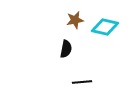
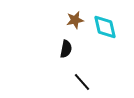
cyan diamond: rotated 64 degrees clockwise
black line: rotated 54 degrees clockwise
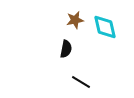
black line: moved 1 px left; rotated 18 degrees counterclockwise
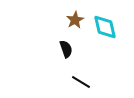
brown star: rotated 18 degrees counterclockwise
black semicircle: rotated 30 degrees counterclockwise
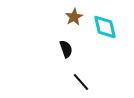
brown star: moved 1 px left, 3 px up
black line: rotated 18 degrees clockwise
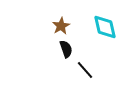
brown star: moved 13 px left, 9 px down
black line: moved 4 px right, 12 px up
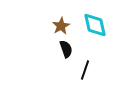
cyan diamond: moved 10 px left, 2 px up
black line: rotated 60 degrees clockwise
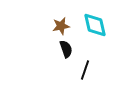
brown star: rotated 18 degrees clockwise
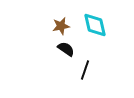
black semicircle: rotated 36 degrees counterclockwise
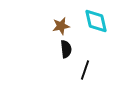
cyan diamond: moved 1 px right, 4 px up
black semicircle: rotated 48 degrees clockwise
